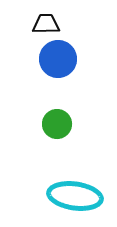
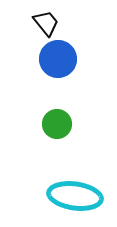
black trapezoid: moved 1 px up; rotated 52 degrees clockwise
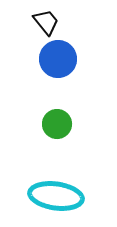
black trapezoid: moved 1 px up
cyan ellipse: moved 19 px left
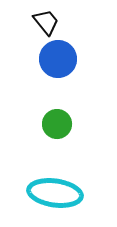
cyan ellipse: moved 1 px left, 3 px up
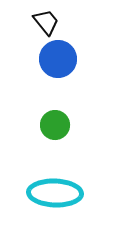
green circle: moved 2 px left, 1 px down
cyan ellipse: rotated 6 degrees counterclockwise
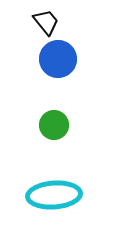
green circle: moved 1 px left
cyan ellipse: moved 1 px left, 2 px down; rotated 6 degrees counterclockwise
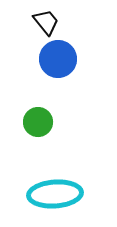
green circle: moved 16 px left, 3 px up
cyan ellipse: moved 1 px right, 1 px up
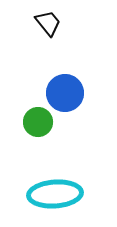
black trapezoid: moved 2 px right, 1 px down
blue circle: moved 7 px right, 34 px down
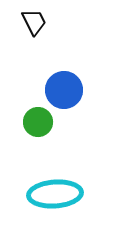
black trapezoid: moved 14 px left, 1 px up; rotated 12 degrees clockwise
blue circle: moved 1 px left, 3 px up
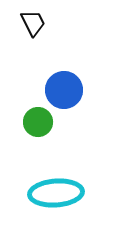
black trapezoid: moved 1 px left, 1 px down
cyan ellipse: moved 1 px right, 1 px up
